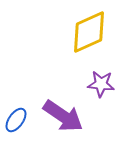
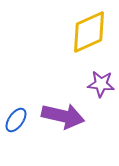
purple arrow: rotated 21 degrees counterclockwise
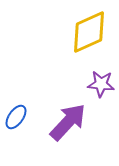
purple arrow: moved 5 px right, 6 px down; rotated 60 degrees counterclockwise
blue ellipse: moved 3 px up
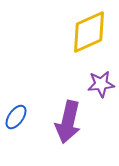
purple star: rotated 12 degrees counterclockwise
purple arrow: rotated 150 degrees clockwise
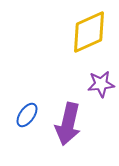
blue ellipse: moved 11 px right, 2 px up
purple arrow: moved 2 px down
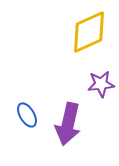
blue ellipse: rotated 65 degrees counterclockwise
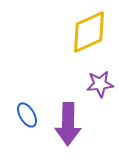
purple star: moved 1 px left
purple arrow: rotated 12 degrees counterclockwise
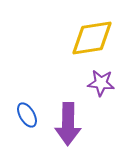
yellow diamond: moved 3 px right, 6 px down; rotated 15 degrees clockwise
purple star: moved 1 px right, 1 px up; rotated 12 degrees clockwise
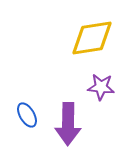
purple star: moved 4 px down
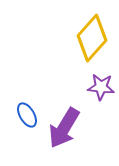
yellow diamond: rotated 39 degrees counterclockwise
purple arrow: moved 4 px left, 4 px down; rotated 30 degrees clockwise
